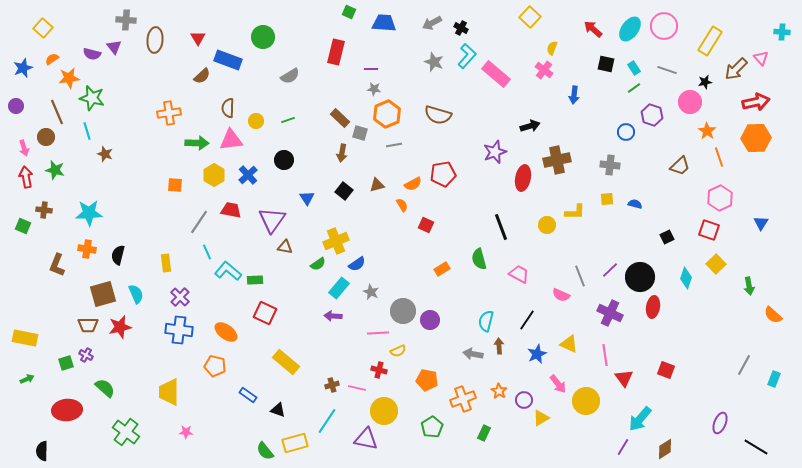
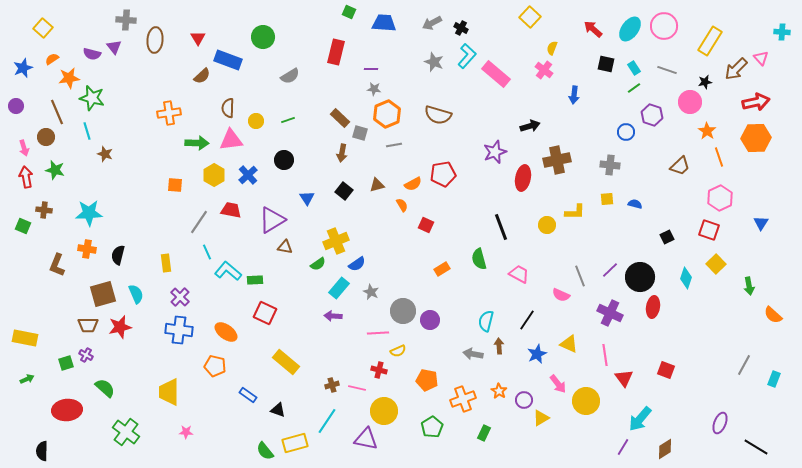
purple triangle at (272, 220): rotated 24 degrees clockwise
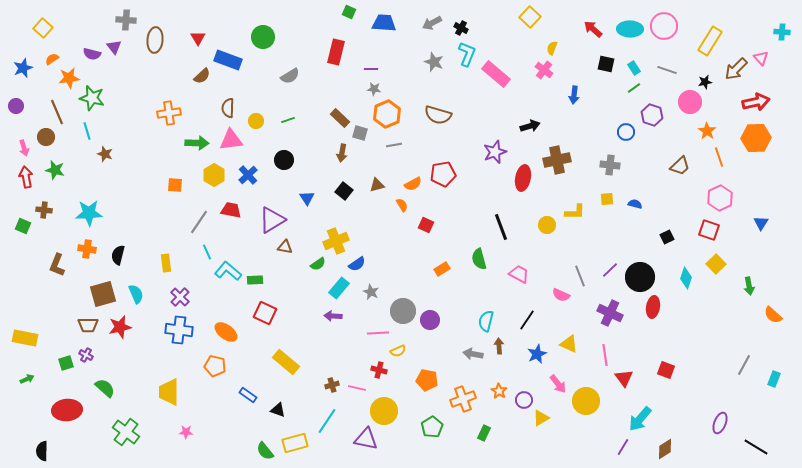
cyan ellipse at (630, 29): rotated 55 degrees clockwise
cyan L-shape at (467, 56): moved 2 px up; rotated 20 degrees counterclockwise
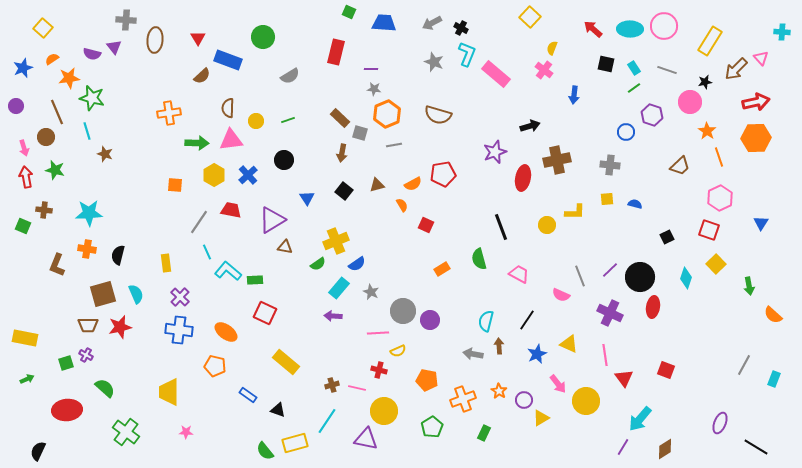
black semicircle at (42, 451): moved 4 px left; rotated 24 degrees clockwise
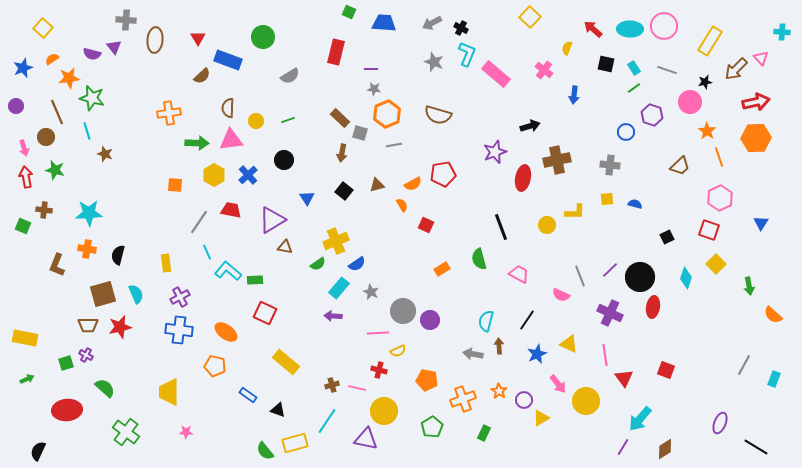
yellow semicircle at (552, 48): moved 15 px right
purple cross at (180, 297): rotated 18 degrees clockwise
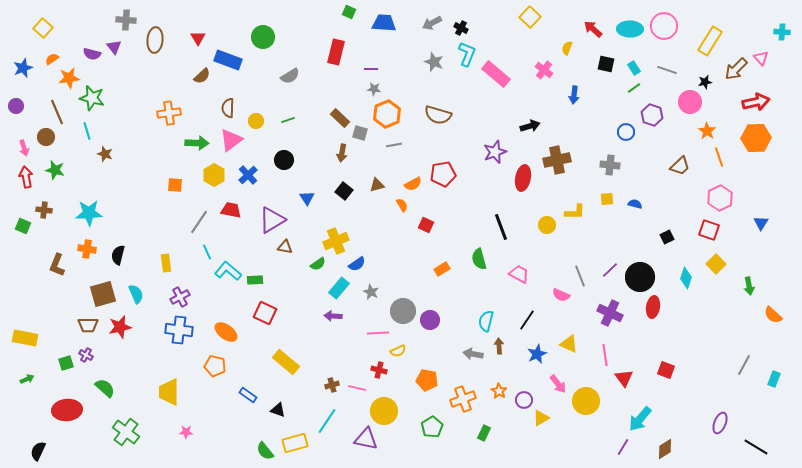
pink triangle at (231, 140): rotated 30 degrees counterclockwise
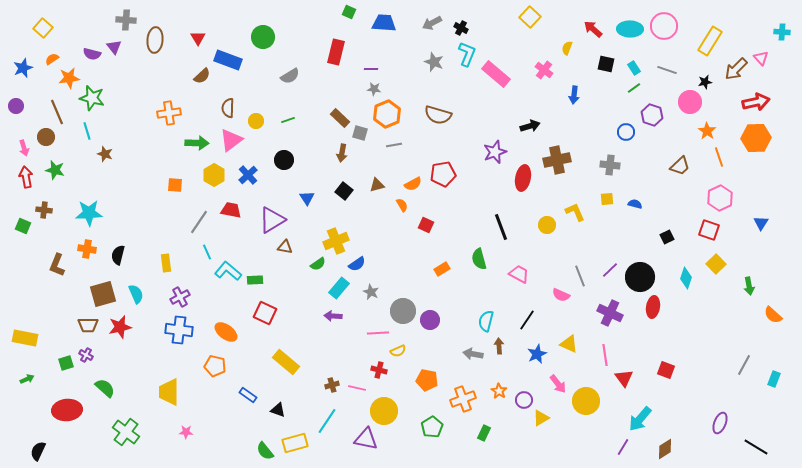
yellow L-shape at (575, 212): rotated 115 degrees counterclockwise
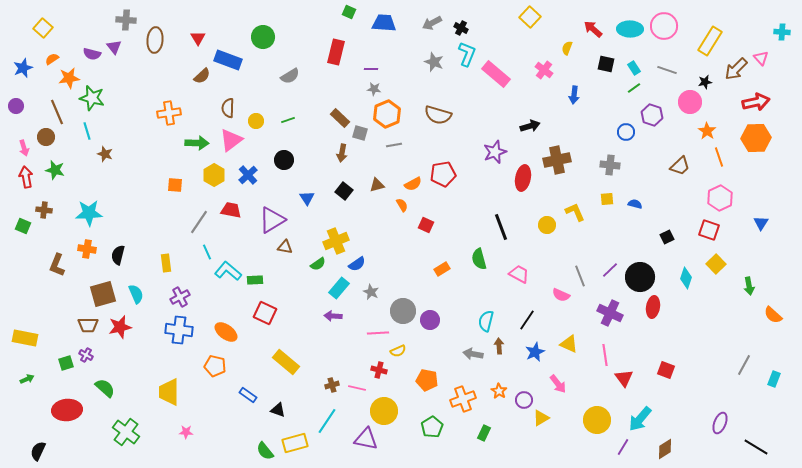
blue star at (537, 354): moved 2 px left, 2 px up
yellow circle at (586, 401): moved 11 px right, 19 px down
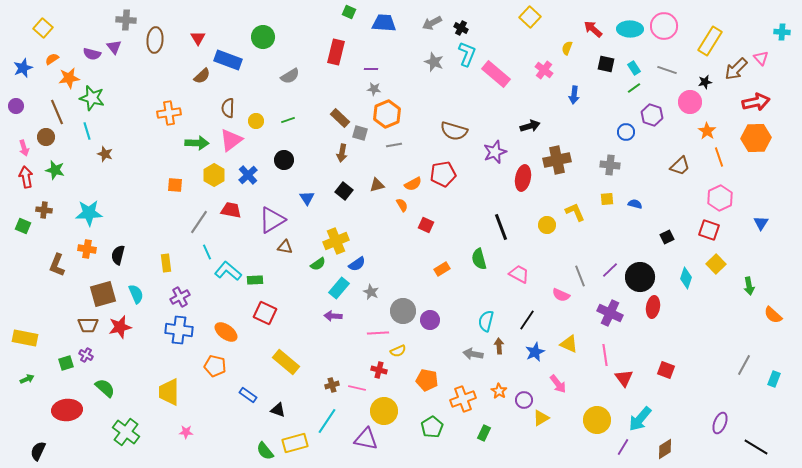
brown semicircle at (438, 115): moved 16 px right, 16 px down
